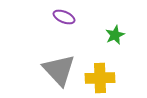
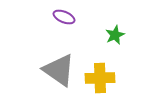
gray triangle: rotated 12 degrees counterclockwise
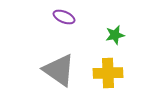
green star: rotated 12 degrees clockwise
yellow cross: moved 8 px right, 5 px up
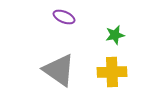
yellow cross: moved 4 px right, 1 px up
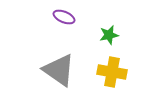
green star: moved 6 px left
yellow cross: rotated 12 degrees clockwise
